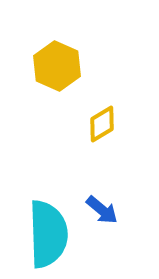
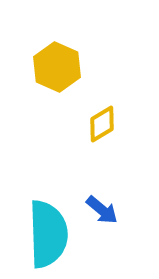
yellow hexagon: moved 1 px down
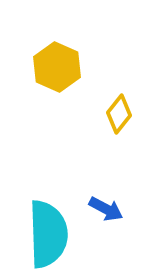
yellow diamond: moved 17 px right, 10 px up; rotated 21 degrees counterclockwise
blue arrow: moved 4 px right, 1 px up; rotated 12 degrees counterclockwise
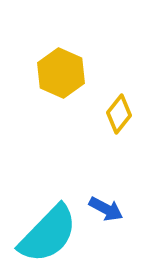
yellow hexagon: moved 4 px right, 6 px down
cyan semicircle: rotated 46 degrees clockwise
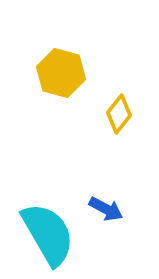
yellow hexagon: rotated 9 degrees counterclockwise
cyan semicircle: rotated 74 degrees counterclockwise
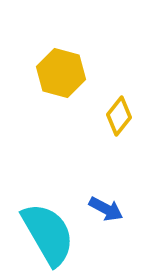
yellow diamond: moved 2 px down
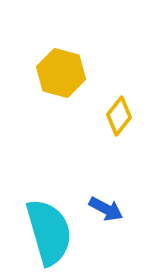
cyan semicircle: moved 1 px right, 2 px up; rotated 14 degrees clockwise
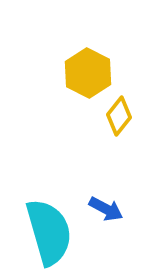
yellow hexagon: moved 27 px right; rotated 12 degrees clockwise
